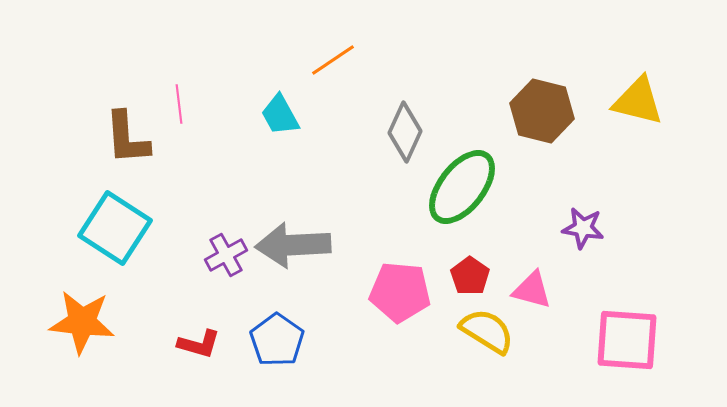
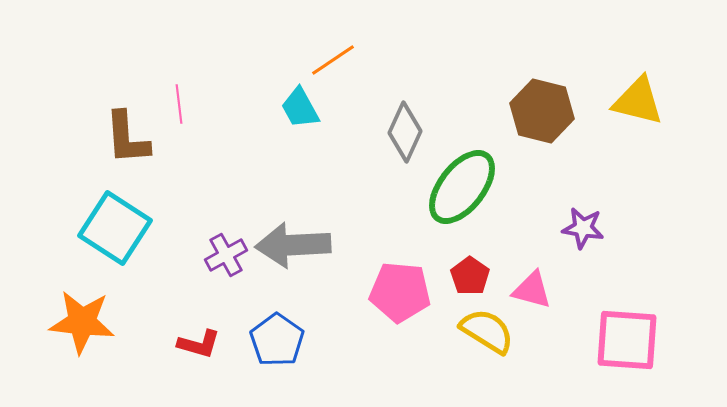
cyan trapezoid: moved 20 px right, 7 px up
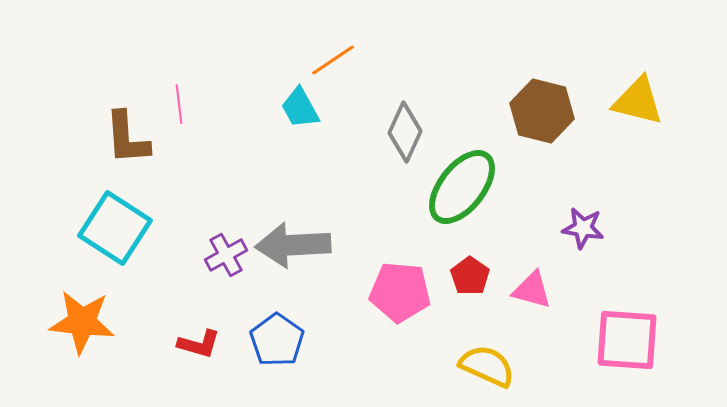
yellow semicircle: moved 35 px down; rotated 8 degrees counterclockwise
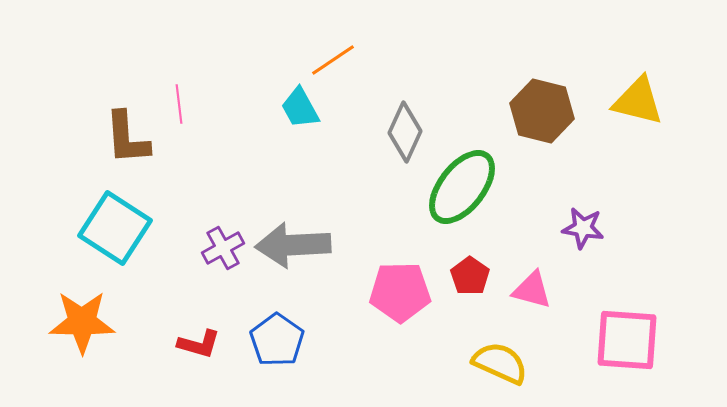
purple cross: moved 3 px left, 7 px up
pink pentagon: rotated 6 degrees counterclockwise
orange star: rotated 6 degrees counterclockwise
yellow semicircle: moved 13 px right, 3 px up
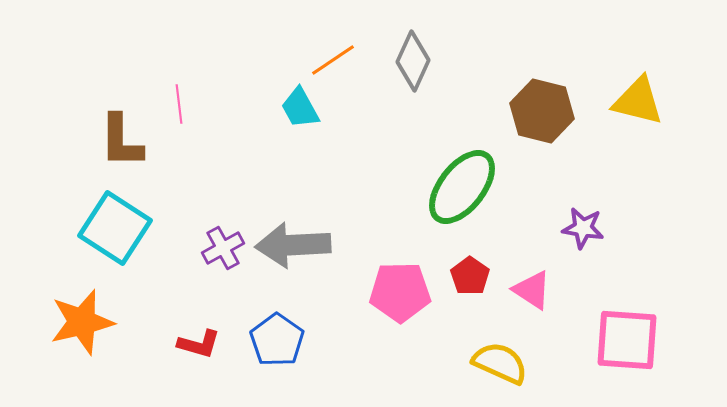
gray diamond: moved 8 px right, 71 px up
brown L-shape: moved 6 px left, 3 px down; rotated 4 degrees clockwise
pink triangle: rotated 18 degrees clockwise
orange star: rotated 14 degrees counterclockwise
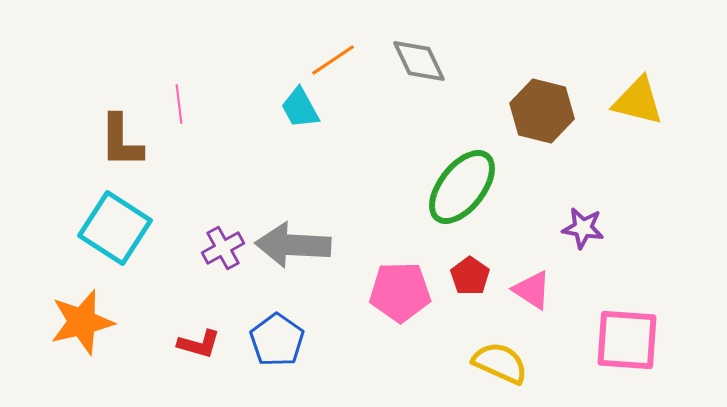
gray diamond: moved 6 px right; rotated 50 degrees counterclockwise
gray arrow: rotated 6 degrees clockwise
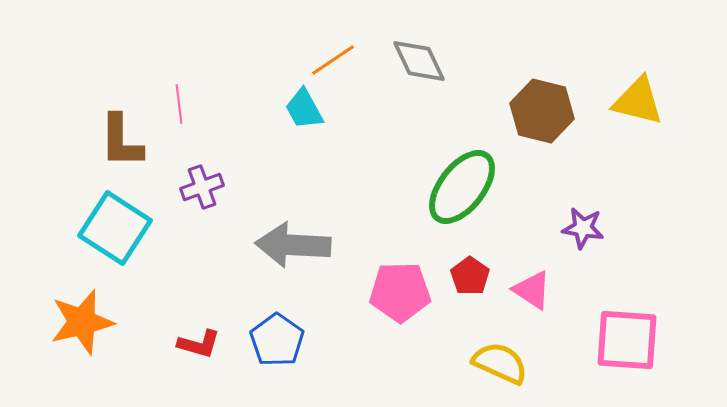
cyan trapezoid: moved 4 px right, 1 px down
purple cross: moved 21 px left, 61 px up; rotated 9 degrees clockwise
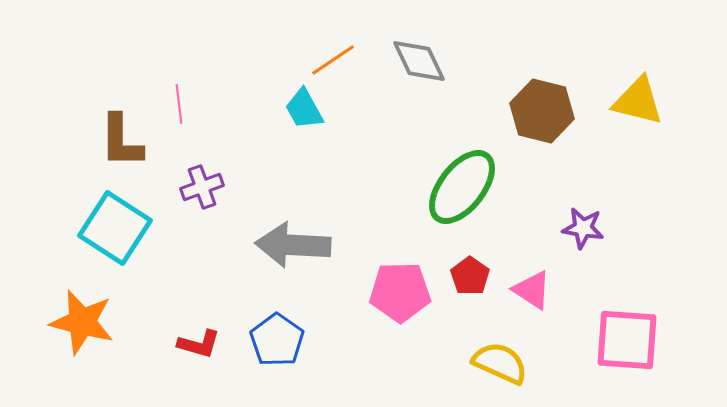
orange star: rotated 28 degrees clockwise
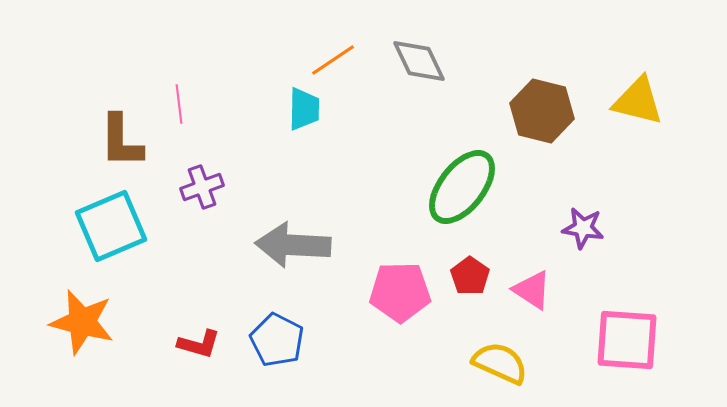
cyan trapezoid: rotated 150 degrees counterclockwise
cyan square: moved 4 px left, 2 px up; rotated 34 degrees clockwise
blue pentagon: rotated 8 degrees counterclockwise
